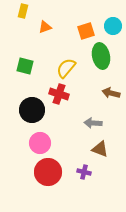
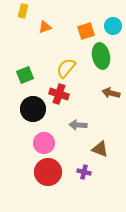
green square: moved 9 px down; rotated 36 degrees counterclockwise
black circle: moved 1 px right, 1 px up
gray arrow: moved 15 px left, 2 px down
pink circle: moved 4 px right
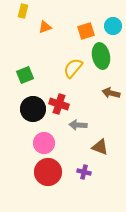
yellow semicircle: moved 7 px right
red cross: moved 10 px down
brown triangle: moved 2 px up
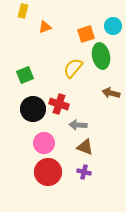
orange square: moved 3 px down
brown triangle: moved 15 px left
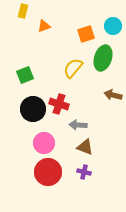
orange triangle: moved 1 px left, 1 px up
green ellipse: moved 2 px right, 2 px down; rotated 30 degrees clockwise
brown arrow: moved 2 px right, 2 px down
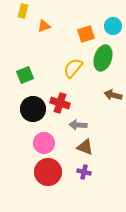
red cross: moved 1 px right, 1 px up
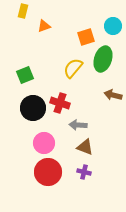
orange square: moved 3 px down
green ellipse: moved 1 px down
black circle: moved 1 px up
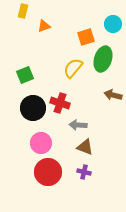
cyan circle: moved 2 px up
pink circle: moved 3 px left
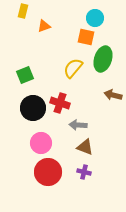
cyan circle: moved 18 px left, 6 px up
orange square: rotated 30 degrees clockwise
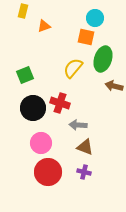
brown arrow: moved 1 px right, 9 px up
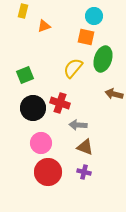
cyan circle: moved 1 px left, 2 px up
brown arrow: moved 8 px down
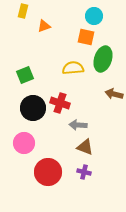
yellow semicircle: rotated 45 degrees clockwise
pink circle: moved 17 px left
